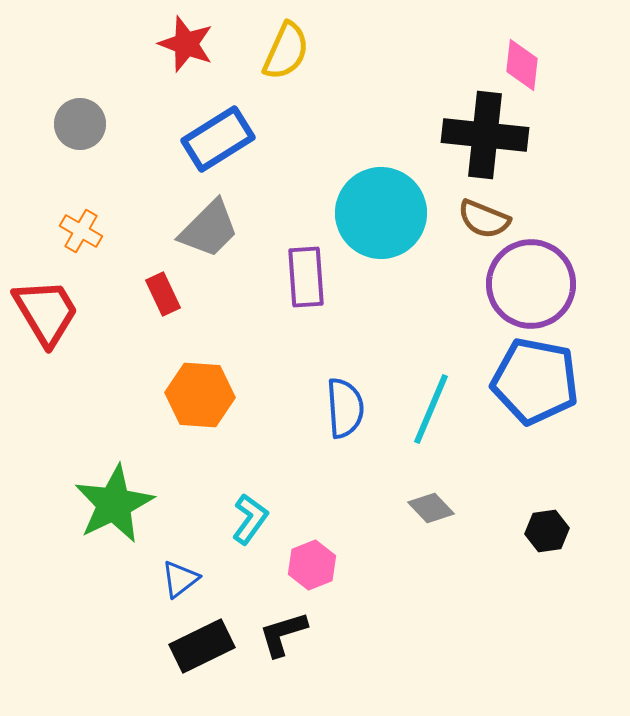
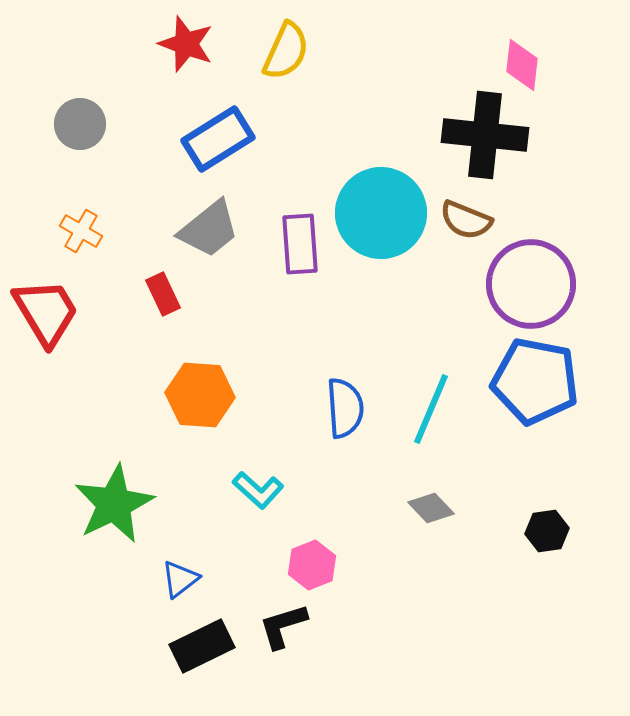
brown semicircle: moved 18 px left, 1 px down
gray trapezoid: rotated 6 degrees clockwise
purple rectangle: moved 6 px left, 33 px up
cyan L-shape: moved 8 px right, 29 px up; rotated 96 degrees clockwise
black L-shape: moved 8 px up
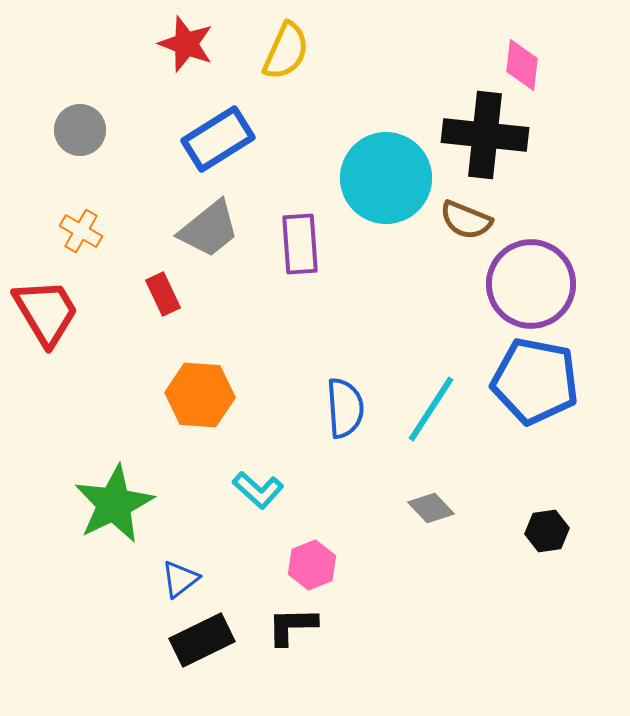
gray circle: moved 6 px down
cyan circle: moved 5 px right, 35 px up
cyan line: rotated 10 degrees clockwise
black L-shape: moved 9 px right; rotated 16 degrees clockwise
black rectangle: moved 6 px up
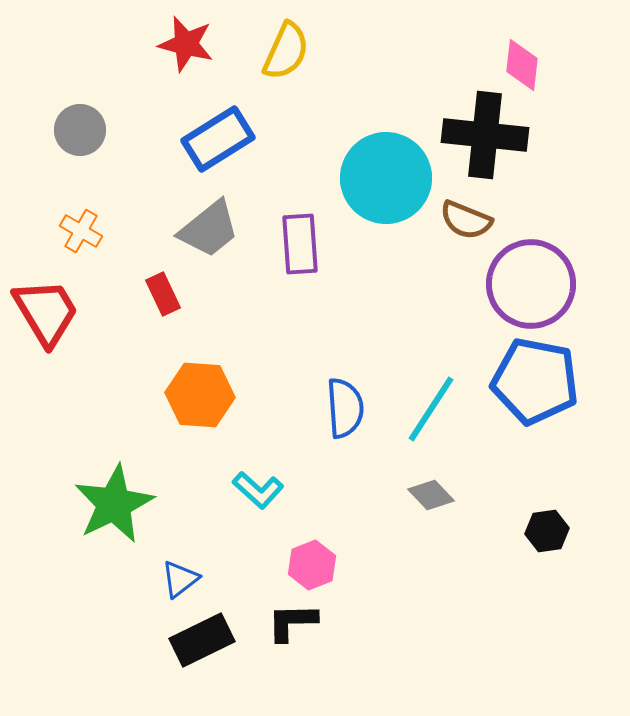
red star: rotated 6 degrees counterclockwise
gray diamond: moved 13 px up
black L-shape: moved 4 px up
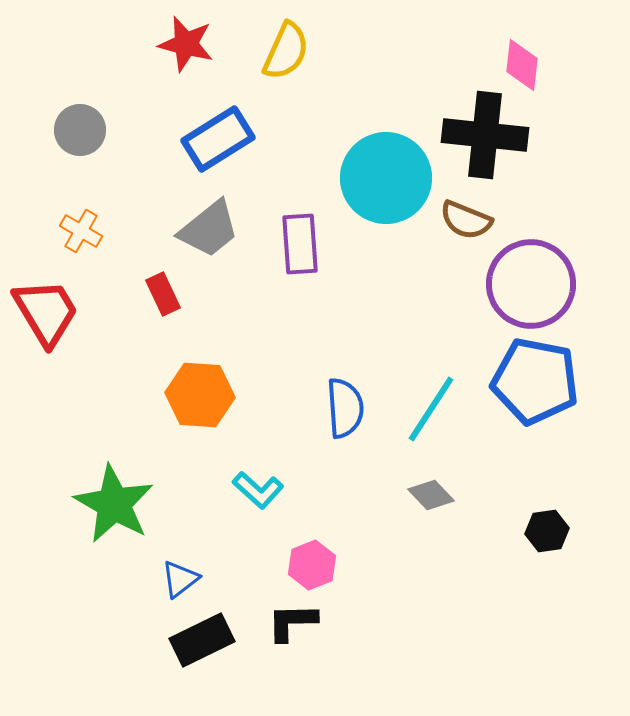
green star: rotated 16 degrees counterclockwise
